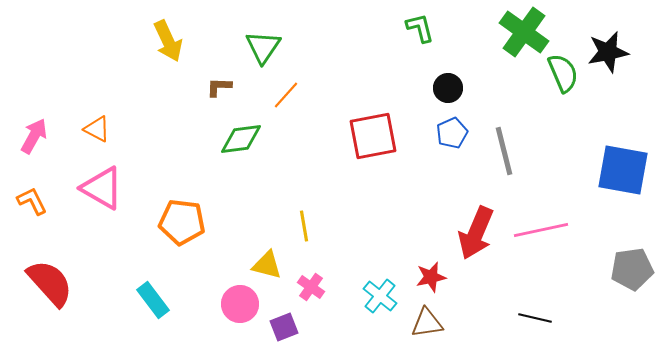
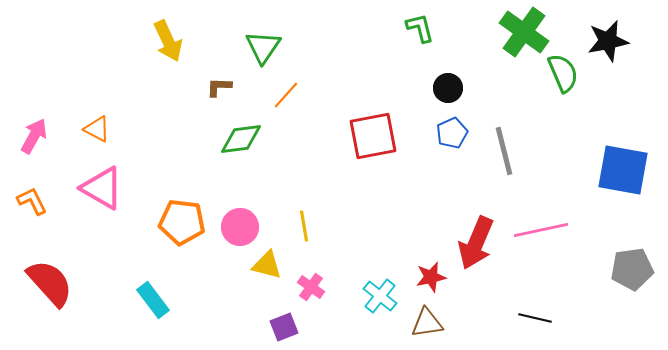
black star: moved 11 px up
red arrow: moved 10 px down
pink circle: moved 77 px up
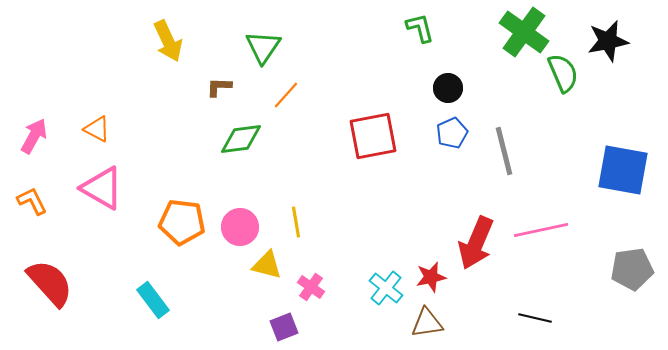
yellow line: moved 8 px left, 4 px up
cyan cross: moved 6 px right, 8 px up
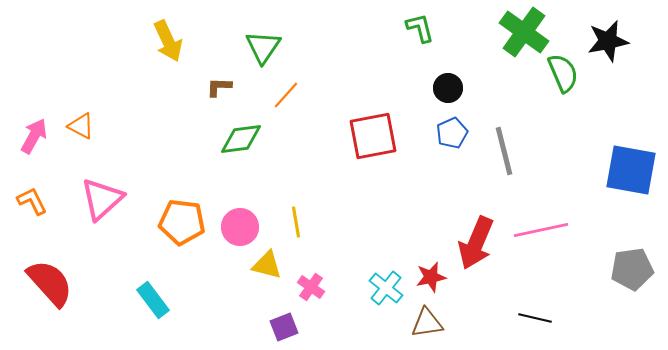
orange triangle: moved 16 px left, 3 px up
blue square: moved 8 px right
pink triangle: moved 11 px down; rotated 48 degrees clockwise
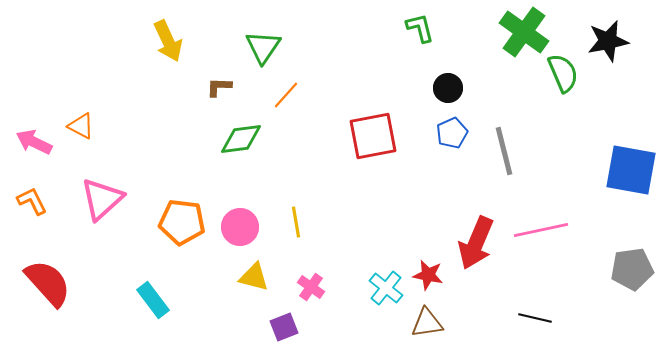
pink arrow: moved 6 px down; rotated 93 degrees counterclockwise
yellow triangle: moved 13 px left, 12 px down
red star: moved 3 px left, 2 px up; rotated 24 degrees clockwise
red semicircle: moved 2 px left
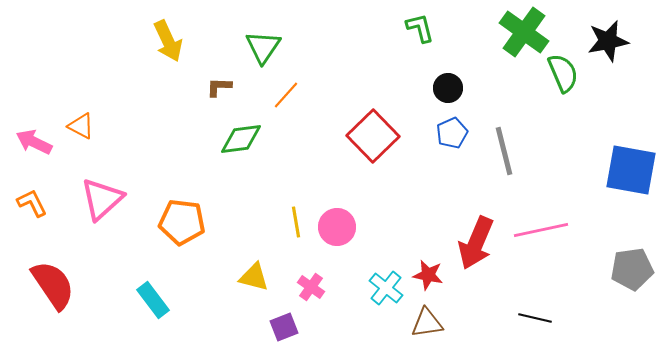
red square: rotated 33 degrees counterclockwise
orange L-shape: moved 2 px down
pink circle: moved 97 px right
red semicircle: moved 5 px right, 2 px down; rotated 8 degrees clockwise
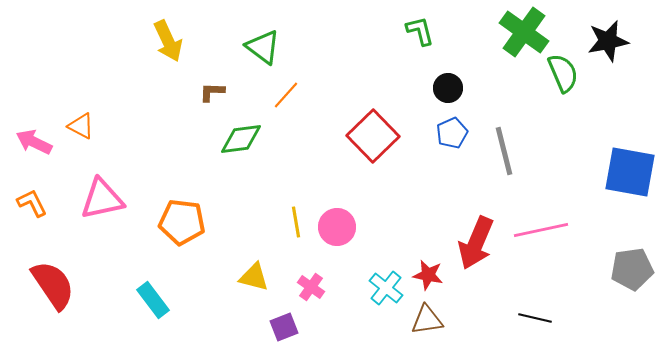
green L-shape: moved 3 px down
green triangle: rotated 27 degrees counterclockwise
brown L-shape: moved 7 px left, 5 px down
blue square: moved 1 px left, 2 px down
pink triangle: rotated 30 degrees clockwise
brown triangle: moved 3 px up
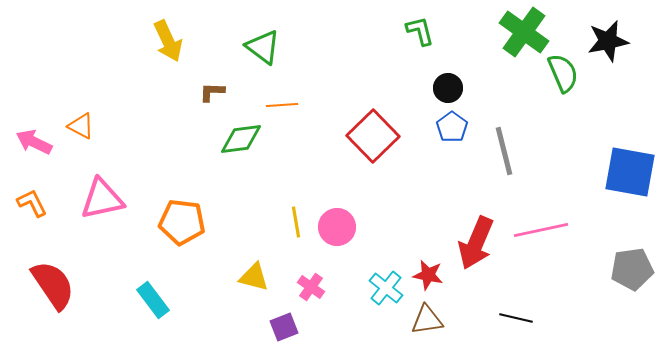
orange line: moved 4 px left, 10 px down; rotated 44 degrees clockwise
blue pentagon: moved 6 px up; rotated 12 degrees counterclockwise
black line: moved 19 px left
